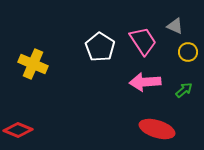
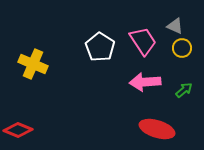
yellow circle: moved 6 px left, 4 px up
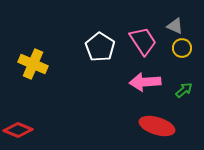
red ellipse: moved 3 px up
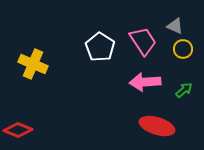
yellow circle: moved 1 px right, 1 px down
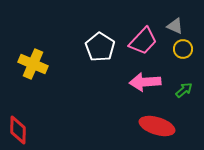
pink trapezoid: rotated 76 degrees clockwise
red diamond: rotated 68 degrees clockwise
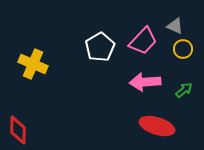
white pentagon: rotated 8 degrees clockwise
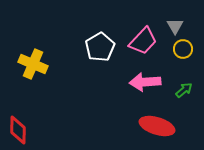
gray triangle: rotated 36 degrees clockwise
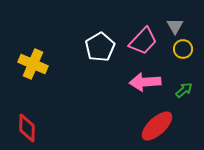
red ellipse: rotated 60 degrees counterclockwise
red diamond: moved 9 px right, 2 px up
